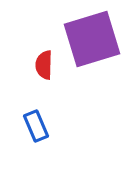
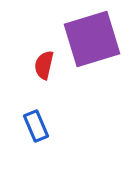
red semicircle: rotated 12 degrees clockwise
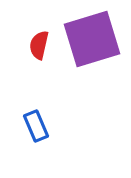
red semicircle: moved 5 px left, 20 px up
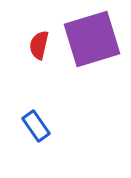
blue rectangle: rotated 12 degrees counterclockwise
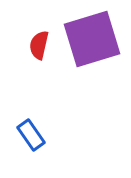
blue rectangle: moved 5 px left, 9 px down
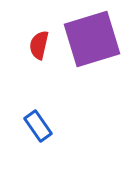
blue rectangle: moved 7 px right, 9 px up
